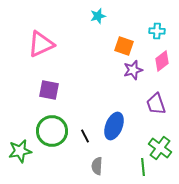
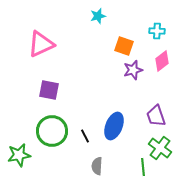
purple trapezoid: moved 12 px down
green star: moved 1 px left, 4 px down
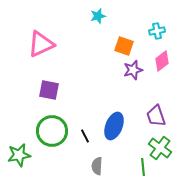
cyan cross: rotated 14 degrees counterclockwise
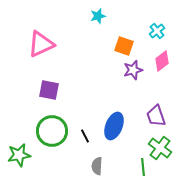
cyan cross: rotated 28 degrees counterclockwise
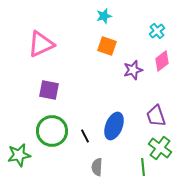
cyan star: moved 6 px right
orange square: moved 17 px left
gray semicircle: moved 1 px down
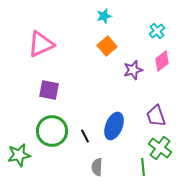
orange square: rotated 30 degrees clockwise
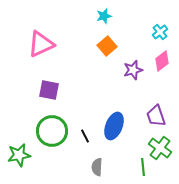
cyan cross: moved 3 px right, 1 px down
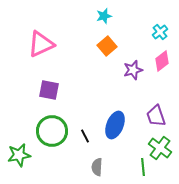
blue ellipse: moved 1 px right, 1 px up
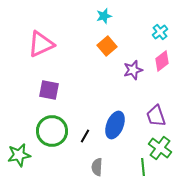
black line: rotated 56 degrees clockwise
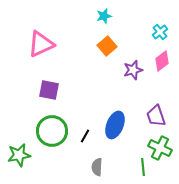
green cross: rotated 10 degrees counterclockwise
